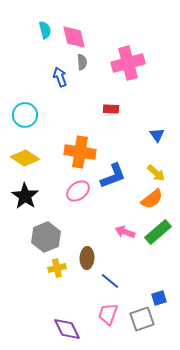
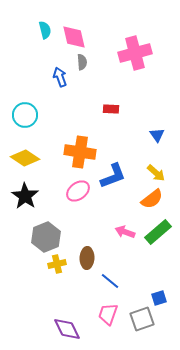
pink cross: moved 7 px right, 10 px up
yellow cross: moved 4 px up
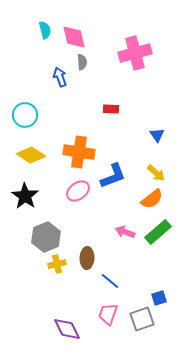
orange cross: moved 1 px left
yellow diamond: moved 6 px right, 3 px up
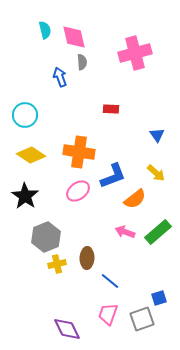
orange semicircle: moved 17 px left
